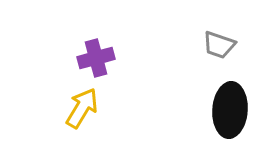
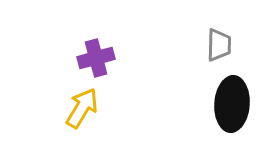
gray trapezoid: rotated 108 degrees counterclockwise
black ellipse: moved 2 px right, 6 px up
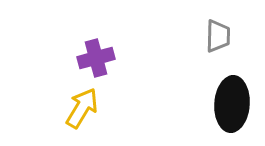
gray trapezoid: moved 1 px left, 9 px up
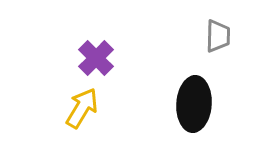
purple cross: rotated 30 degrees counterclockwise
black ellipse: moved 38 px left
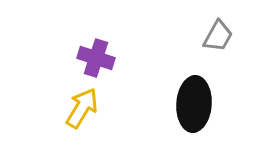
gray trapezoid: rotated 28 degrees clockwise
purple cross: rotated 27 degrees counterclockwise
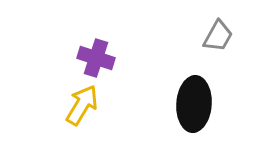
yellow arrow: moved 3 px up
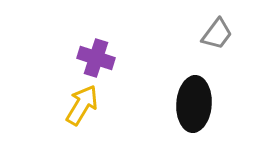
gray trapezoid: moved 1 px left, 2 px up; rotated 8 degrees clockwise
